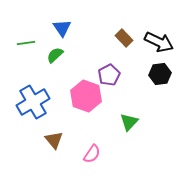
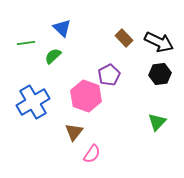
blue triangle: rotated 12 degrees counterclockwise
green semicircle: moved 2 px left, 1 px down
green triangle: moved 28 px right
brown triangle: moved 20 px right, 8 px up; rotated 18 degrees clockwise
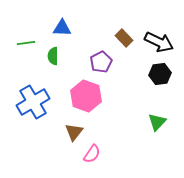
blue triangle: rotated 42 degrees counterclockwise
green semicircle: rotated 48 degrees counterclockwise
purple pentagon: moved 8 px left, 13 px up
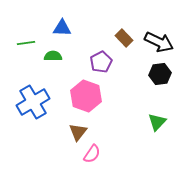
green semicircle: rotated 90 degrees clockwise
brown triangle: moved 4 px right
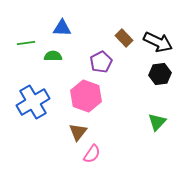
black arrow: moved 1 px left
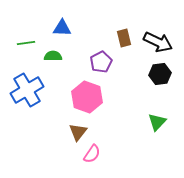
brown rectangle: rotated 30 degrees clockwise
pink hexagon: moved 1 px right, 1 px down
blue cross: moved 6 px left, 12 px up
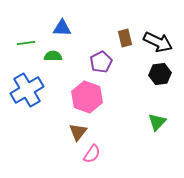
brown rectangle: moved 1 px right
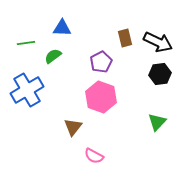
green semicircle: rotated 36 degrees counterclockwise
pink hexagon: moved 14 px right
brown triangle: moved 5 px left, 5 px up
pink semicircle: moved 2 px right, 2 px down; rotated 84 degrees clockwise
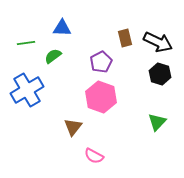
black hexagon: rotated 25 degrees clockwise
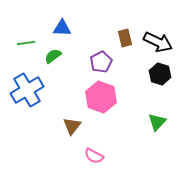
brown triangle: moved 1 px left, 1 px up
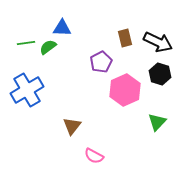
green semicircle: moved 5 px left, 9 px up
pink hexagon: moved 24 px right, 7 px up; rotated 16 degrees clockwise
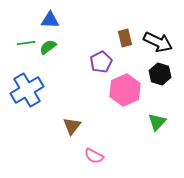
blue triangle: moved 12 px left, 8 px up
